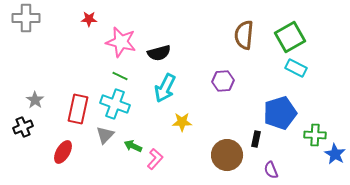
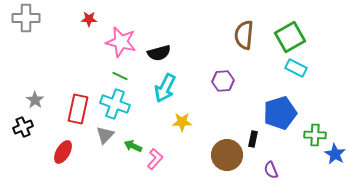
black rectangle: moved 3 px left
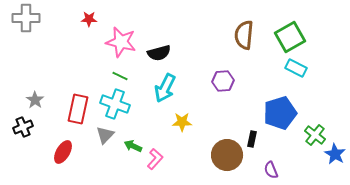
green cross: rotated 35 degrees clockwise
black rectangle: moved 1 px left
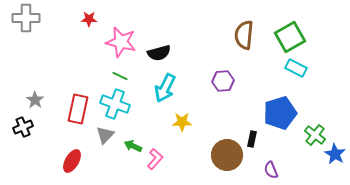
red ellipse: moved 9 px right, 9 px down
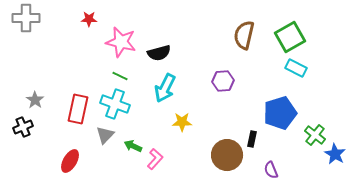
brown semicircle: rotated 8 degrees clockwise
red ellipse: moved 2 px left
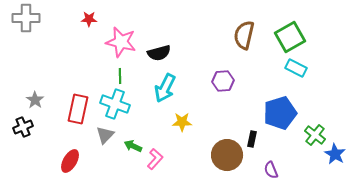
green line: rotated 63 degrees clockwise
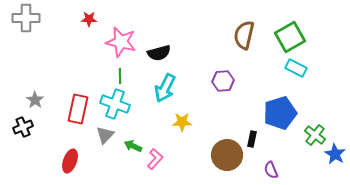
red ellipse: rotated 10 degrees counterclockwise
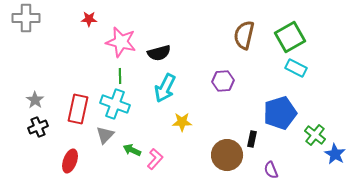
black cross: moved 15 px right
green arrow: moved 1 px left, 4 px down
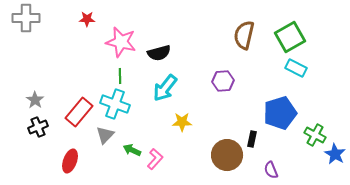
red star: moved 2 px left
cyan arrow: rotated 12 degrees clockwise
red rectangle: moved 1 px right, 3 px down; rotated 28 degrees clockwise
green cross: rotated 10 degrees counterclockwise
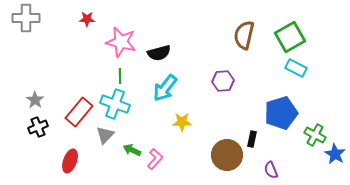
blue pentagon: moved 1 px right
